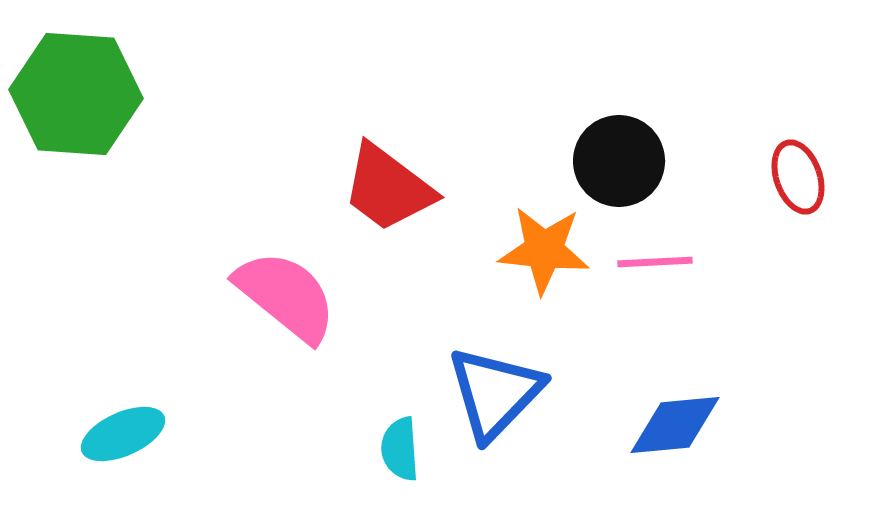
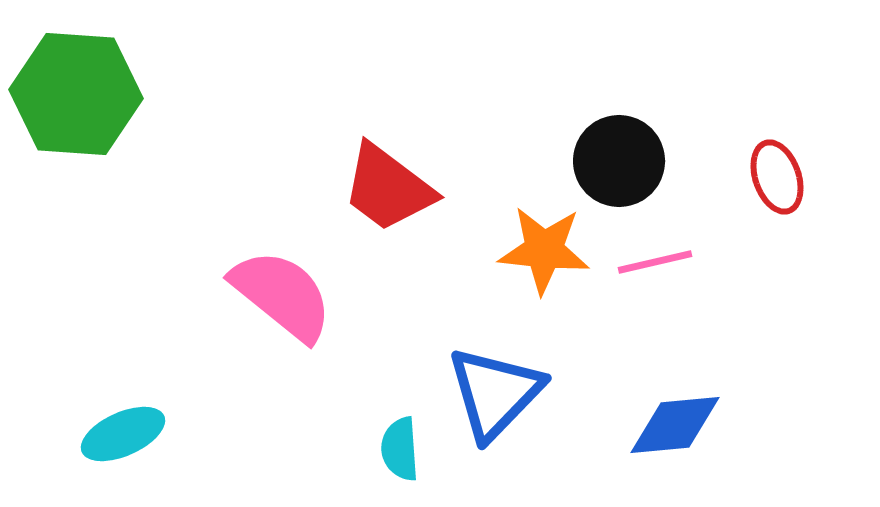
red ellipse: moved 21 px left
pink line: rotated 10 degrees counterclockwise
pink semicircle: moved 4 px left, 1 px up
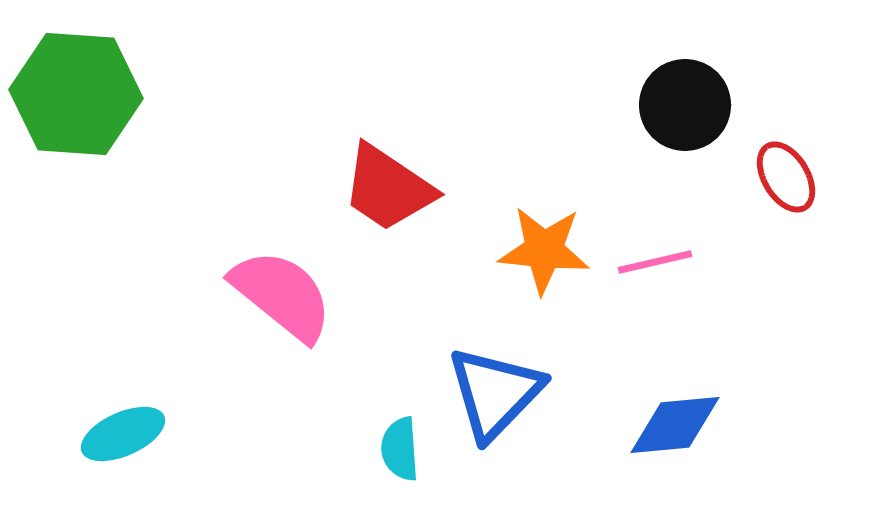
black circle: moved 66 px right, 56 px up
red ellipse: moved 9 px right; rotated 12 degrees counterclockwise
red trapezoid: rotated 3 degrees counterclockwise
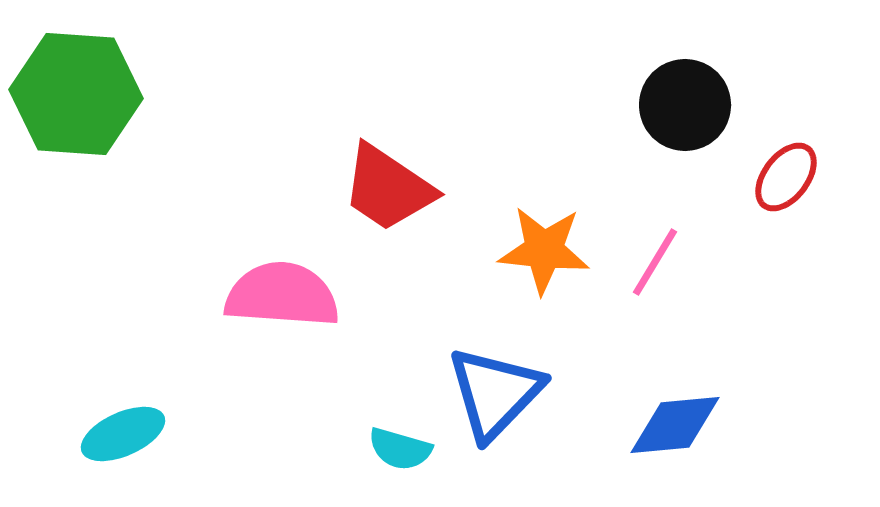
red ellipse: rotated 68 degrees clockwise
pink line: rotated 46 degrees counterclockwise
pink semicircle: rotated 35 degrees counterclockwise
cyan semicircle: rotated 70 degrees counterclockwise
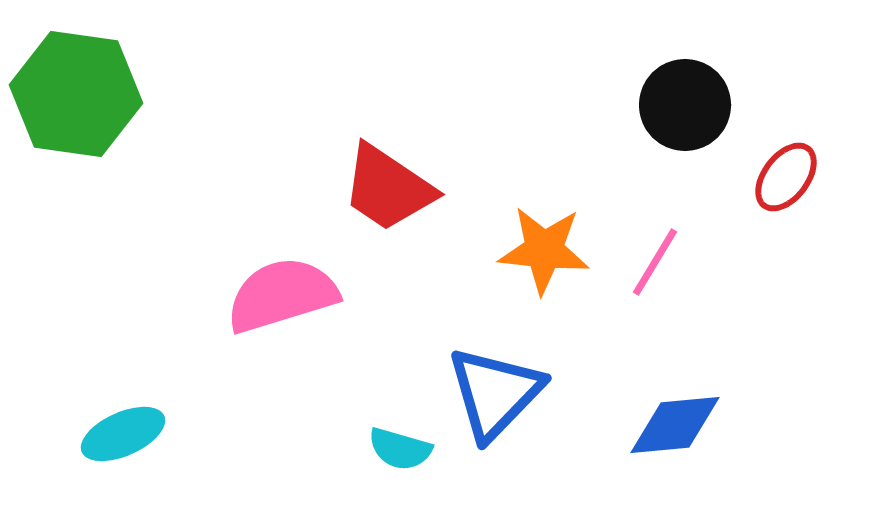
green hexagon: rotated 4 degrees clockwise
pink semicircle: rotated 21 degrees counterclockwise
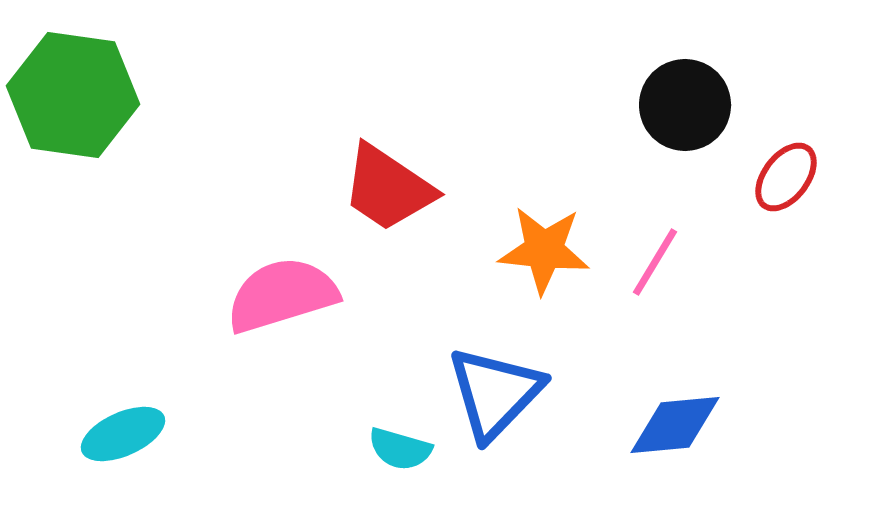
green hexagon: moved 3 px left, 1 px down
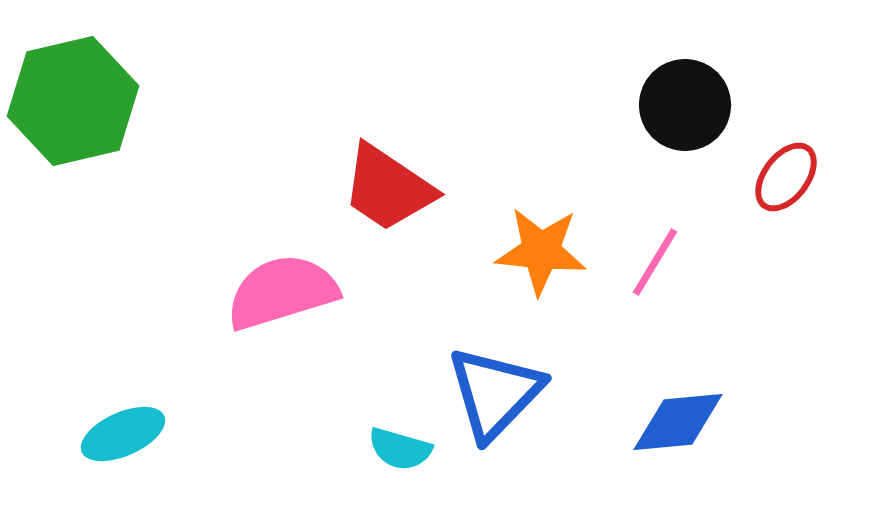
green hexagon: moved 6 px down; rotated 21 degrees counterclockwise
orange star: moved 3 px left, 1 px down
pink semicircle: moved 3 px up
blue diamond: moved 3 px right, 3 px up
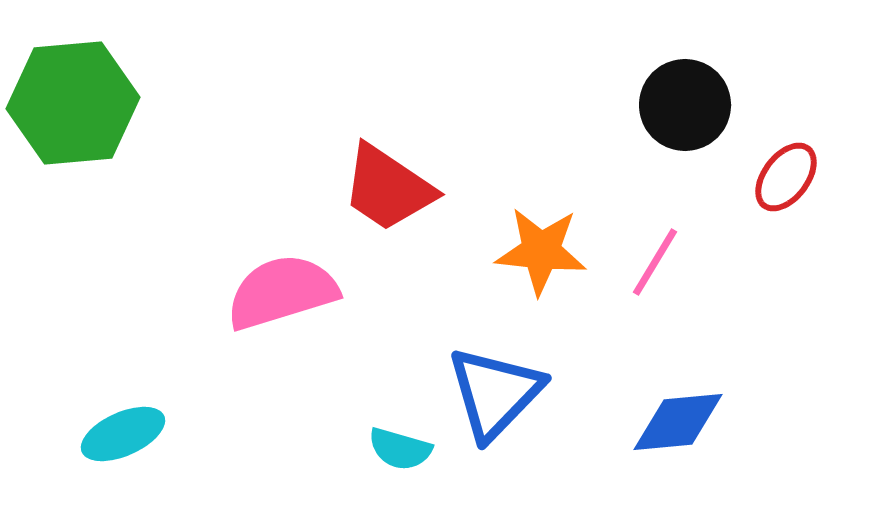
green hexagon: moved 2 px down; rotated 8 degrees clockwise
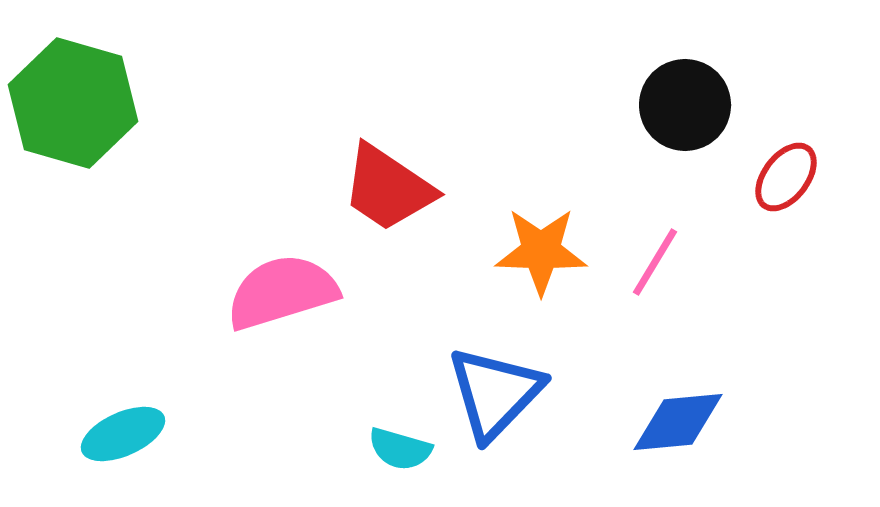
green hexagon: rotated 21 degrees clockwise
orange star: rotated 4 degrees counterclockwise
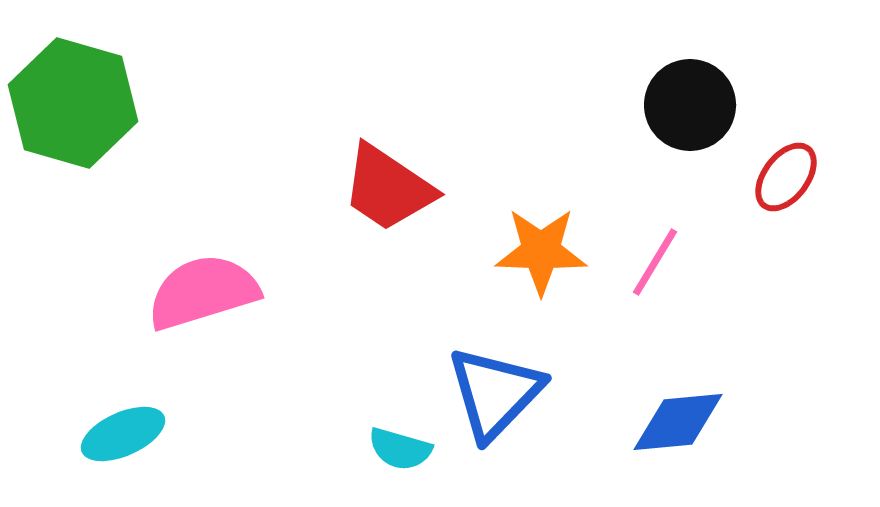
black circle: moved 5 px right
pink semicircle: moved 79 px left
